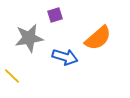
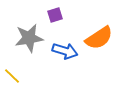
orange semicircle: moved 1 px right; rotated 8 degrees clockwise
blue arrow: moved 6 px up
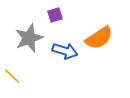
gray star: rotated 12 degrees counterclockwise
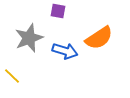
purple square: moved 3 px right, 4 px up; rotated 28 degrees clockwise
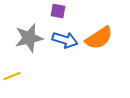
gray star: rotated 8 degrees clockwise
blue arrow: moved 11 px up
yellow line: rotated 66 degrees counterclockwise
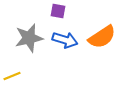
orange semicircle: moved 3 px right, 1 px up
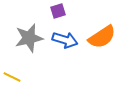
purple square: rotated 28 degrees counterclockwise
yellow line: moved 1 px down; rotated 48 degrees clockwise
